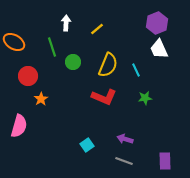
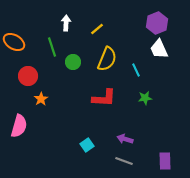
yellow semicircle: moved 1 px left, 6 px up
red L-shape: moved 1 px down; rotated 20 degrees counterclockwise
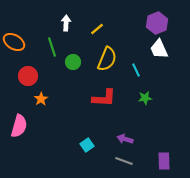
purple rectangle: moved 1 px left
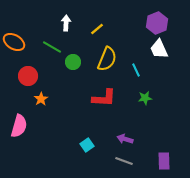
green line: rotated 42 degrees counterclockwise
